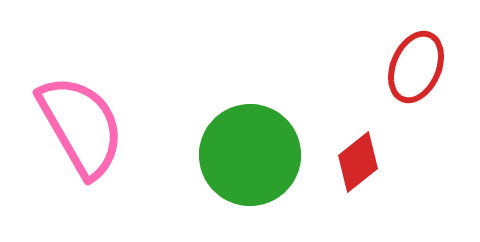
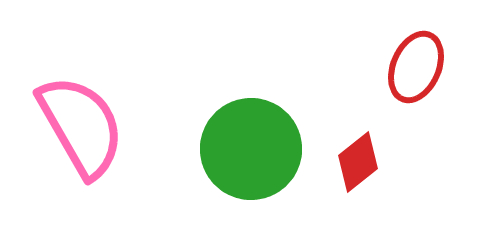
green circle: moved 1 px right, 6 px up
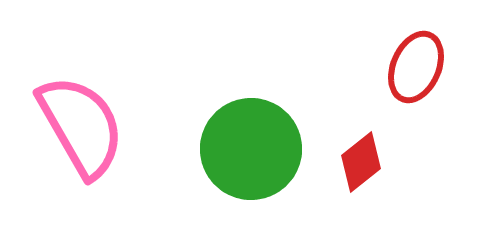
red diamond: moved 3 px right
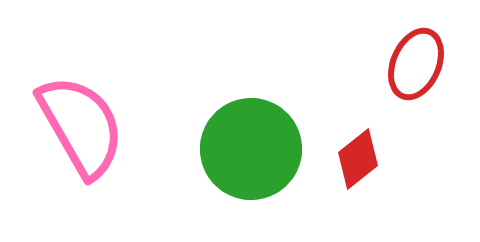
red ellipse: moved 3 px up
red diamond: moved 3 px left, 3 px up
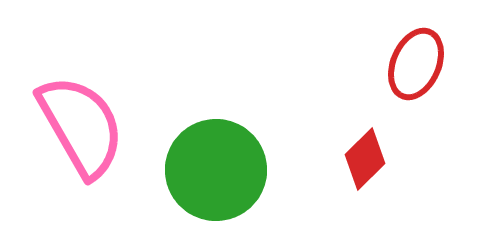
green circle: moved 35 px left, 21 px down
red diamond: moved 7 px right; rotated 6 degrees counterclockwise
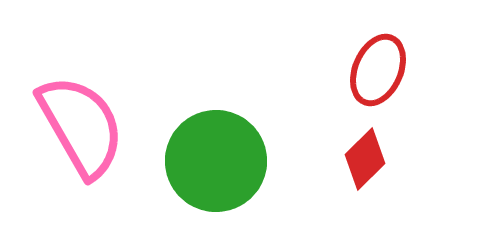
red ellipse: moved 38 px left, 6 px down
green circle: moved 9 px up
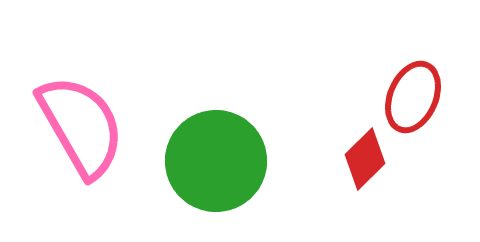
red ellipse: moved 35 px right, 27 px down
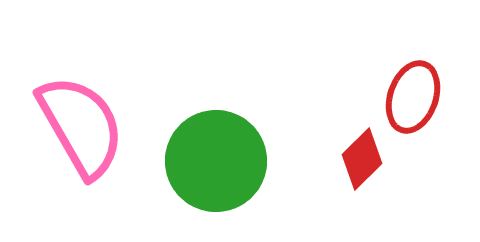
red ellipse: rotated 4 degrees counterclockwise
red diamond: moved 3 px left
